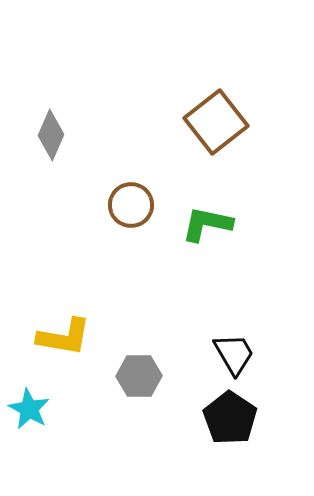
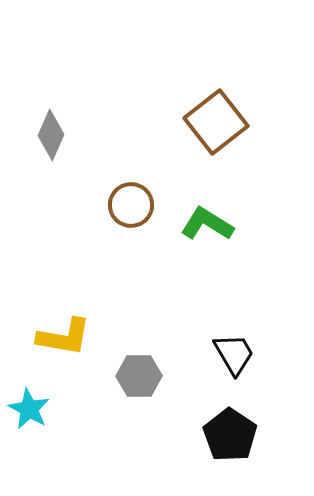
green L-shape: rotated 20 degrees clockwise
black pentagon: moved 17 px down
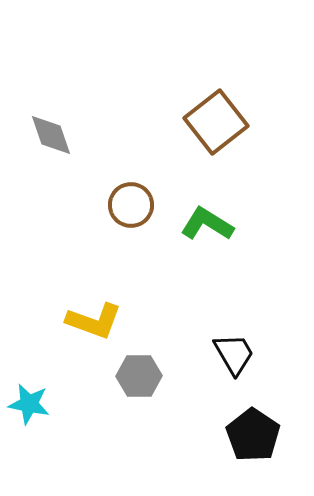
gray diamond: rotated 42 degrees counterclockwise
yellow L-shape: moved 30 px right, 16 px up; rotated 10 degrees clockwise
cyan star: moved 5 px up; rotated 18 degrees counterclockwise
black pentagon: moved 23 px right
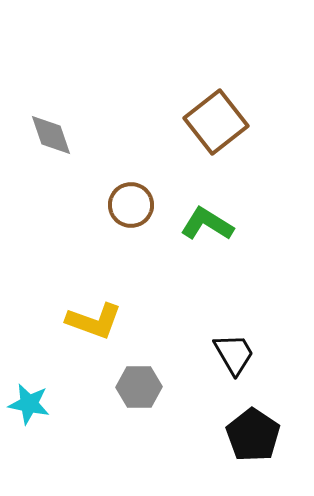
gray hexagon: moved 11 px down
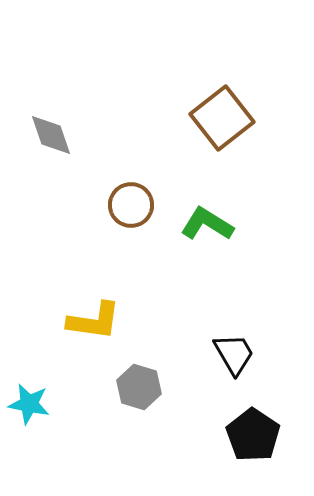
brown square: moved 6 px right, 4 px up
yellow L-shape: rotated 12 degrees counterclockwise
gray hexagon: rotated 18 degrees clockwise
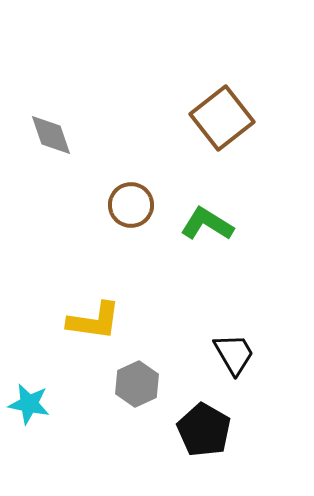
gray hexagon: moved 2 px left, 3 px up; rotated 18 degrees clockwise
black pentagon: moved 49 px left, 5 px up; rotated 4 degrees counterclockwise
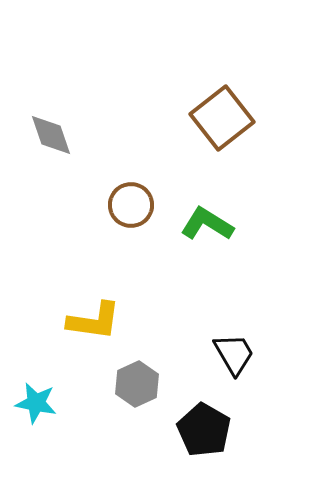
cyan star: moved 7 px right, 1 px up
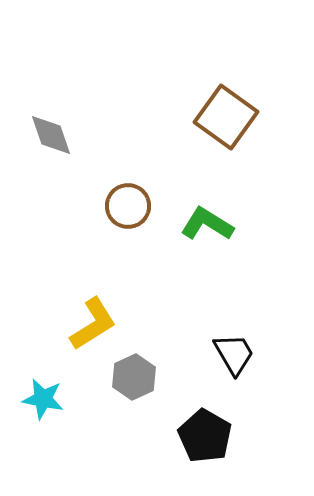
brown square: moved 4 px right, 1 px up; rotated 16 degrees counterclockwise
brown circle: moved 3 px left, 1 px down
yellow L-shape: moved 1 px left, 3 px down; rotated 40 degrees counterclockwise
gray hexagon: moved 3 px left, 7 px up
cyan star: moved 7 px right, 4 px up
black pentagon: moved 1 px right, 6 px down
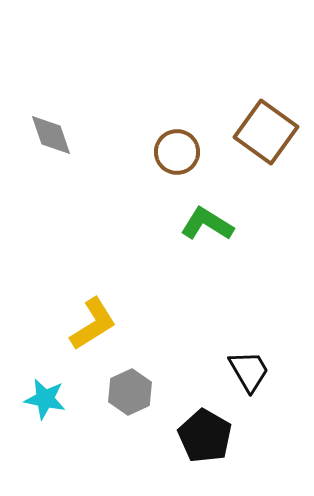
brown square: moved 40 px right, 15 px down
brown circle: moved 49 px right, 54 px up
black trapezoid: moved 15 px right, 17 px down
gray hexagon: moved 4 px left, 15 px down
cyan star: moved 2 px right
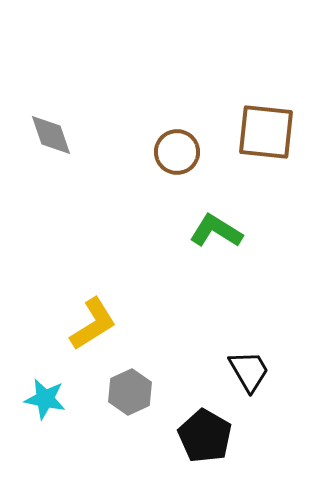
brown square: rotated 30 degrees counterclockwise
green L-shape: moved 9 px right, 7 px down
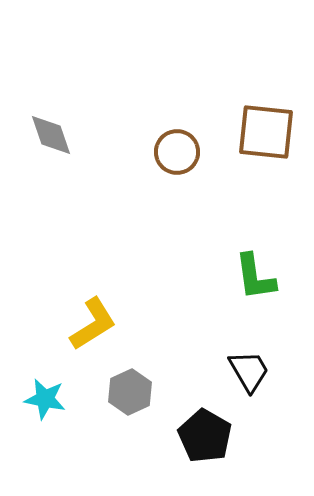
green L-shape: moved 39 px right, 46 px down; rotated 130 degrees counterclockwise
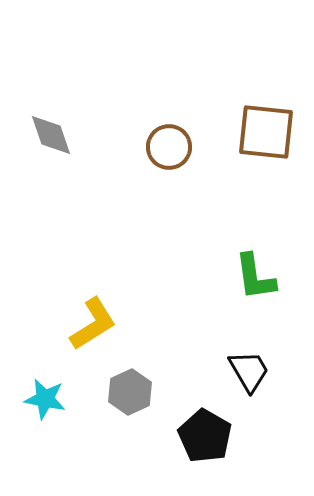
brown circle: moved 8 px left, 5 px up
